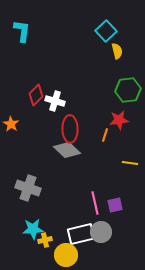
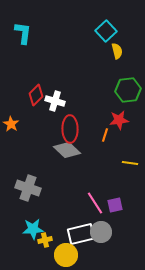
cyan L-shape: moved 1 px right, 2 px down
pink line: rotated 20 degrees counterclockwise
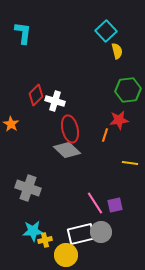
red ellipse: rotated 12 degrees counterclockwise
cyan star: moved 2 px down
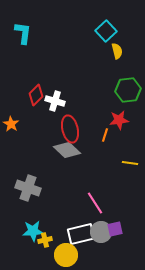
purple square: moved 24 px down
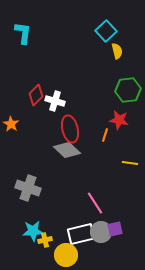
red star: rotated 18 degrees clockwise
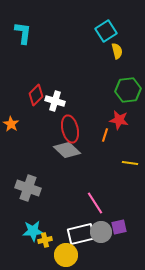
cyan square: rotated 10 degrees clockwise
purple square: moved 4 px right, 2 px up
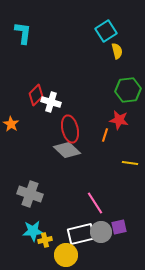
white cross: moved 4 px left, 1 px down
gray cross: moved 2 px right, 6 px down
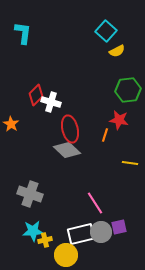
cyan square: rotated 15 degrees counterclockwise
yellow semicircle: rotated 77 degrees clockwise
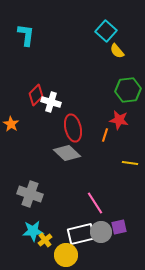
cyan L-shape: moved 3 px right, 2 px down
yellow semicircle: rotated 77 degrees clockwise
red ellipse: moved 3 px right, 1 px up
gray diamond: moved 3 px down
yellow cross: rotated 24 degrees counterclockwise
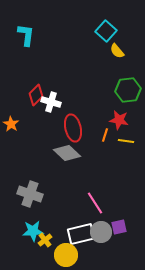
yellow line: moved 4 px left, 22 px up
